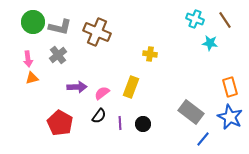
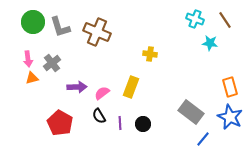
gray L-shape: rotated 60 degrees clockwise
gray cross: moved 6 px left, 8 px down
black semicircle: rotated 112 degrees clockwise
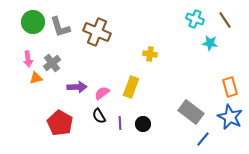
orange triangle: moved 4 px right
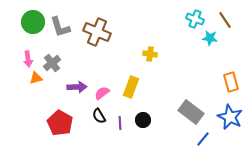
cyan star: moved 5 px up
orange rectangle: moved 1 px right, 5 px up
black circle: moved 4 px up
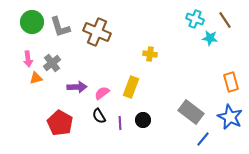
green circle: moved 1 px left
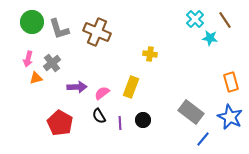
cyan cross: rotated 24 degrees clockwise
gray L-shape: moved 1 px left, 2 px down
pink arrow: rotated 21 degrees clockwise
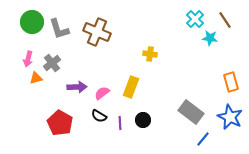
black semicircle: rotated 28 degrees counterclockwise
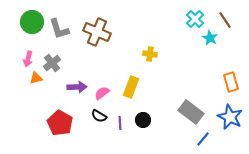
cyan star: rotated 21 degrees clockwise
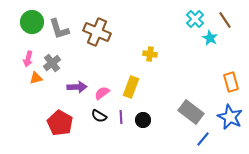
purple line: moved 1 px right, 6 px up
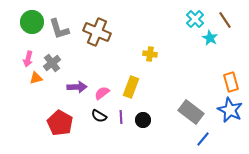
blue star: moved 7 px up
